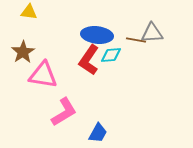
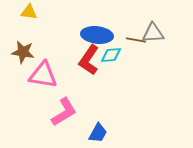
gray triangle: moved 1 px right
brown star: rotated 30 degrees counterclockwise
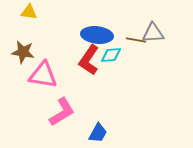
pink L-shape: moved 2 px left
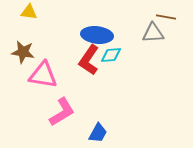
brown line: moved 30 px right, 23 px up
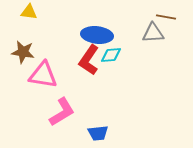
blue trapezoid: rotated 55 degrees clockwise
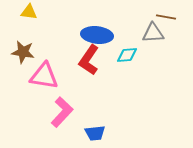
cyan diamond: moved 16 px right
pink triangle: moved 1 px right, 1 px down
pink L-shape: rotated 16 degrees counterclockwise
blue trapezoid: moved 3 px left
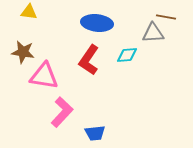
blue ellipse: moved 12 px up
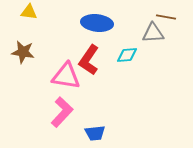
pink triangle: moved 22 px right
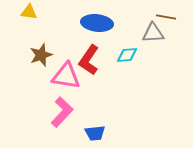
brown star: moved 18 px right, 3 px down; rotated 30 degrees counterclockwise
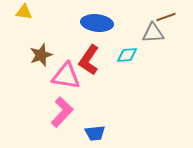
yellow triangle: moved 5 px left
brown line: rotated 30 degrees counterclockwise
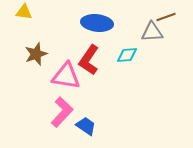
gray triangle: moved 1 px left, 1 px up
brown star: moved 5 px left, 1 px up
blue trapezoid: moved 9 px left, 7 px up; rotated 140 degrees counterclockwise
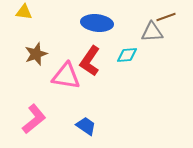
red L-shape: moved 1 px right, 1 px down
pink L-shape: moved 28 px left, 7 px down; rotated 8 degrees clockwise
